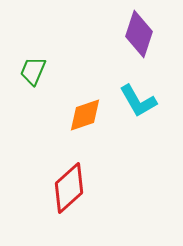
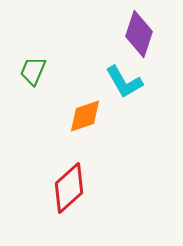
cyan L-shape: moved 14 px left, 19 px up
orange diamond: moved 1 px down
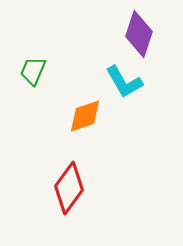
red diamond: rotated 12 degrees counterclockwise
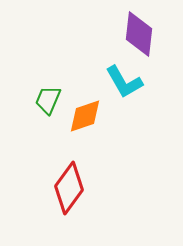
purple diamond: rotated 12 degrees counterclockwise
green trapezoid: moved 15 px right, 29 px down
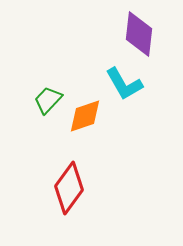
cyan L-shape: moved 2 px down
green trapezoid: rotated 20 degrees clockwise
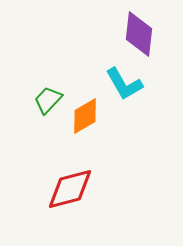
orange diamond: rotated 12 degrees counterclockwise
red diamond: moved 1 px right, 1 px down; rotated 39 degrees clockwise
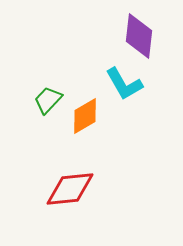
purple diamond: moved 2 px down
red diamond: rotated 9 degrees clockwise
